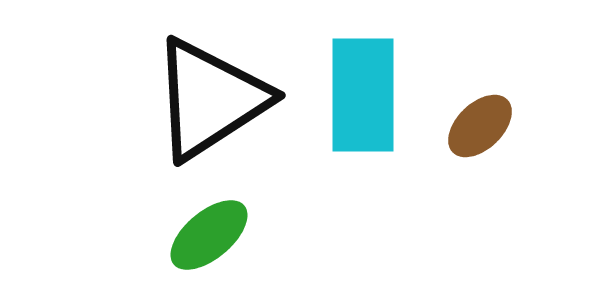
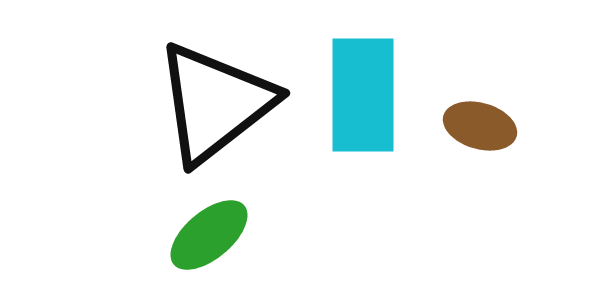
black triangle: moved 5 px right, 4 px down; rotated 5 degrees counterclockwise
brown ellipse: rotated 60 degrees clockwise
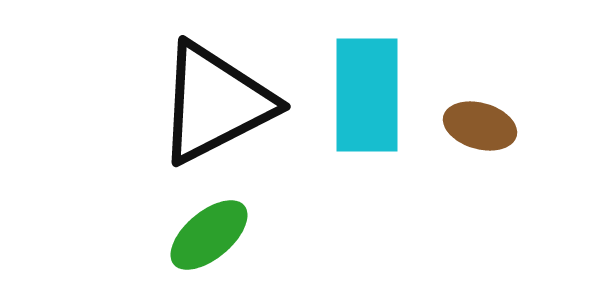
cyan rectangle: moved 4 px right
black triangle: rotated 11 degrees clockwise
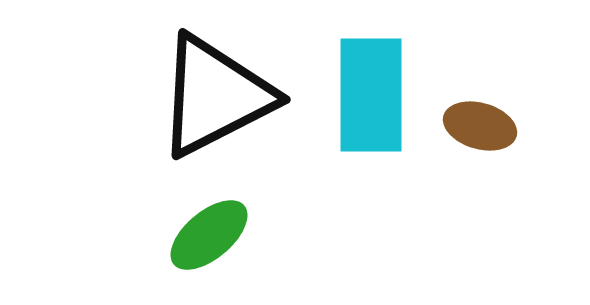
cyan rectangle: moved 4 px right
black triangle: moved 7 px up
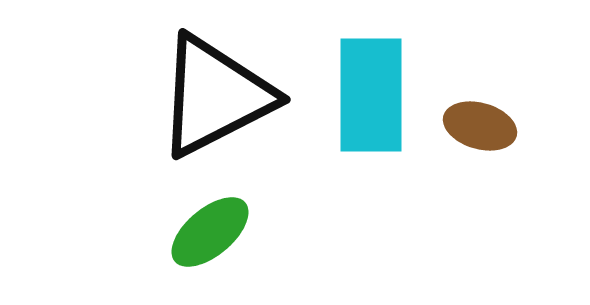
green ellipse: moved 1 px right, 3 px up
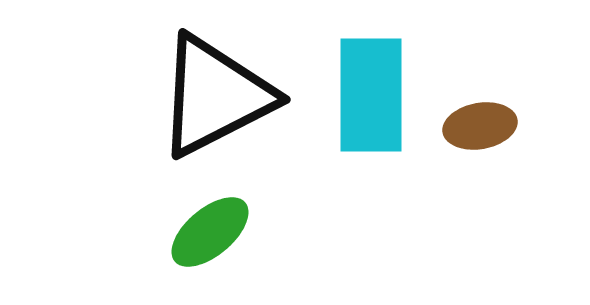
brown ellipse: rotated 26 degrees counterclockwise
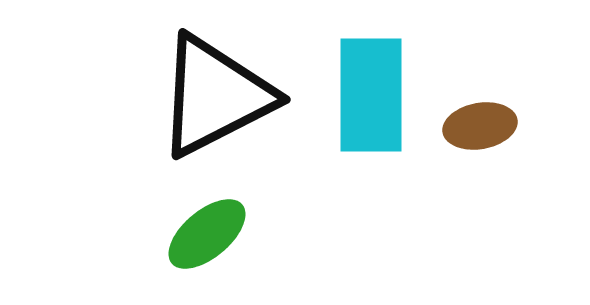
green ellipse: moved 3 px left, 2 px down
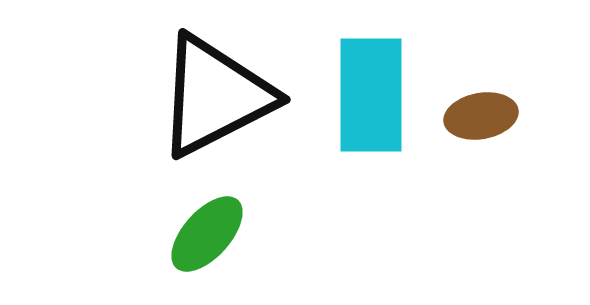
brown ellipse: moved 1 px right, 10 px up
green ellipse: rotated 8 degrees counterclockwise
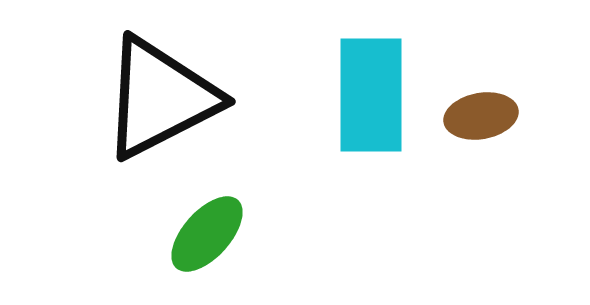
black triangle: moved 55 px left, 2 px down
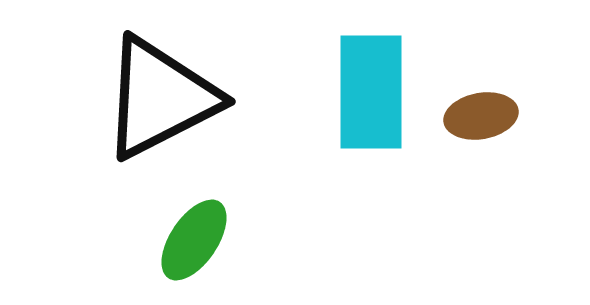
cyan rectangle: moved 3 px up
green ellipse: moved 13 px left, 6 px down; rotated 8 degrees counterclockwise
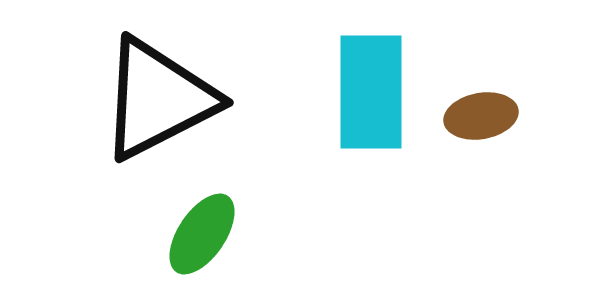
black triangle: moved 2 px left, 1 px down
green ellipse: moved 8 px right, 6 px up
